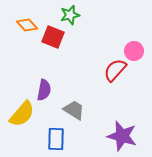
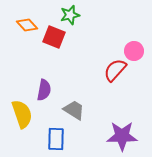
red square: moved 1 px right
yellow semicircle: rotated 60 degrees counterclockwise
purple star: rotated 16 degrees counterclockwise
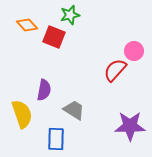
purple star: moved 8 px right, 10 px up
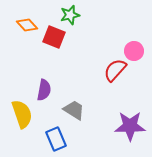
blue rectangle: rotated 25 degrees counterclockwise
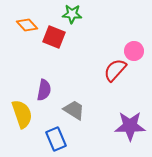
green star: moved 2 px right, 1 px up; rotated 18 degrees clockwise
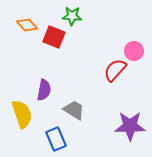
green star: moved 2 px down
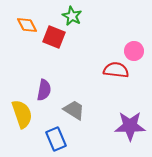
green star: rotated 24 degrees clockwise
orange diamond: rotated 15 degrees clockwise
red semicircle: moved 1 px right; rotated 55 degrees clockwise
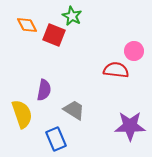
red square: moved 2 px up
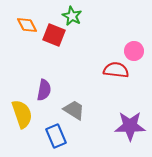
blue rectangle: moved 3 px up
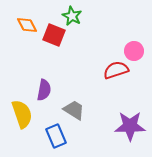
red semicircle: rotated 25 degrees counterclockwise
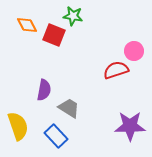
green star: moved 1 px right; rotated 18 degrees counterclockwise
gray trapezoid: moved 5 px left, 2 px up
yellow semicircle: moved 4 px left, 12 px down
blue rectangle: rotated 20 degrees counterclockwise
